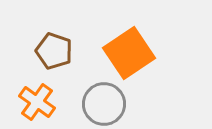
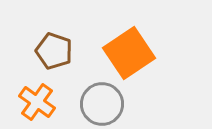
gray circle: moved 2 px left
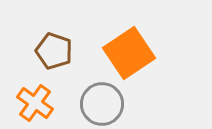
orange cross: moved 2 px left, 1 px down
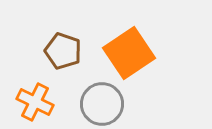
brown pentagon: moved 9 px right
orange cross: moved 1 px up; rotated 9 degrees counterclockwise
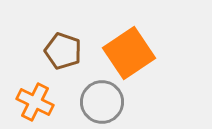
gray circle: moved 2 px up
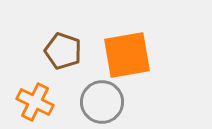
orange square: moved 2 px left, 2 px down; rotated 24 degrees clockwise
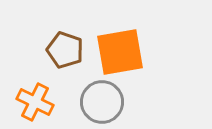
brown pentagon: moved 2 px right, 1 px up
orange square: moved 7 px left, 3 px up
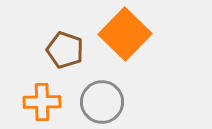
orange square: moved 5 px right, 18 px up; rotated 36 degrees counterclockwise
orange cross: moved 7 px right; rotated 27 degrees counterclockwise
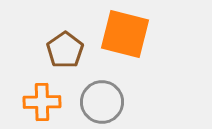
orange square: rotated 30 degrees counterclockwise
brown pentagon: rotated 18 degrees clockwise
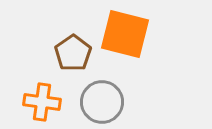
brown pentagon: moved 8 px right, 3 px down
orange cross: rotated 9 degrees clockwise
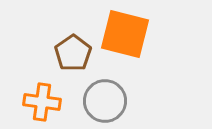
gray circle: moved 3 px right, 1 px up
